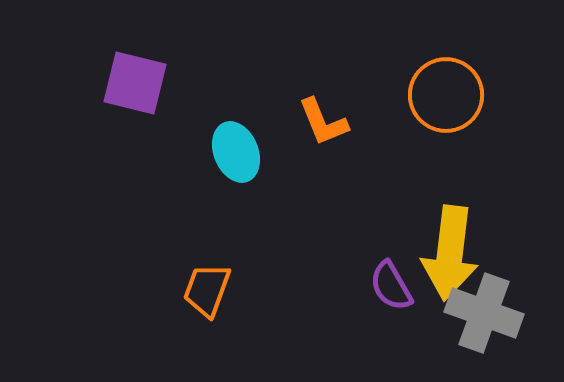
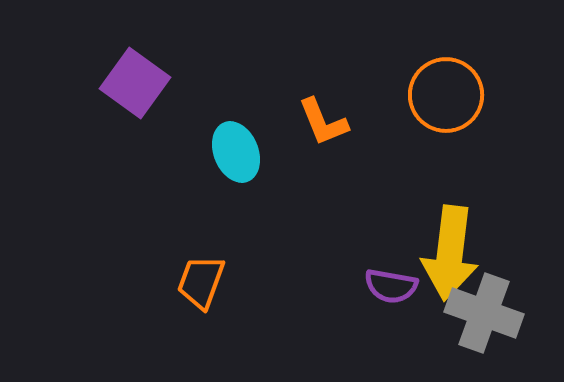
purple square: rotated 22 degrees clockwise
purple semicircle: rotated 50 degrees counterclockwise
orange trapezoid: moved 6 px left, 8 px up
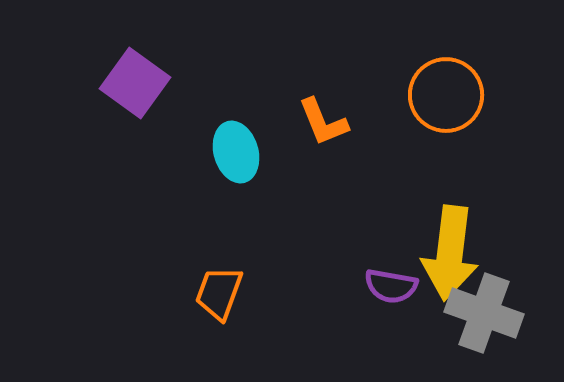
cyan ellipse: rotated 6 degrees clockwise
orange trapezoid: moved 18 px right, 11 px down
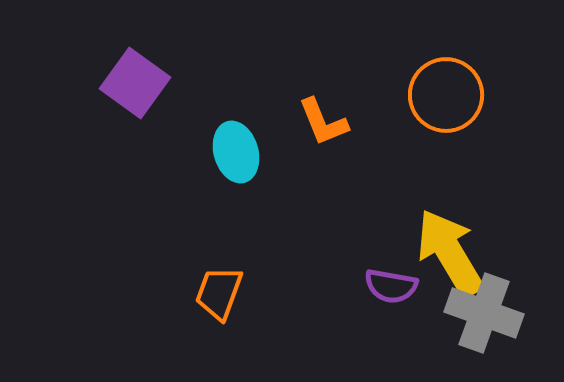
yellow arrow: rotated 142 degrees clockwise
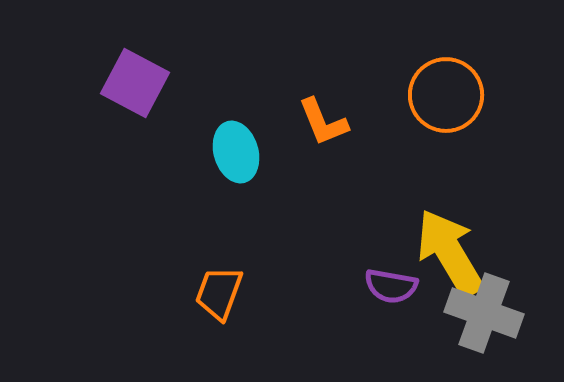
purple square: rotated 8 degrees counterclockwise
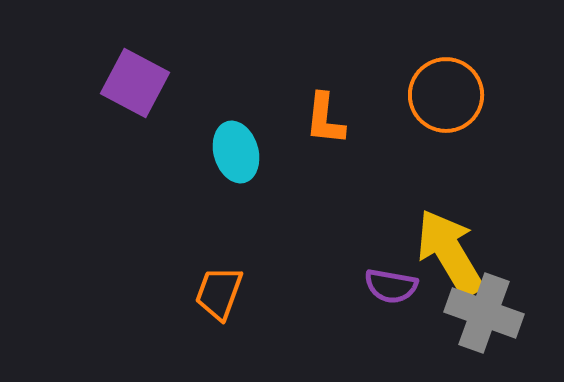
orange L-shape: moved 2 px right, 3 px up; rotated 28 degrees clockwise
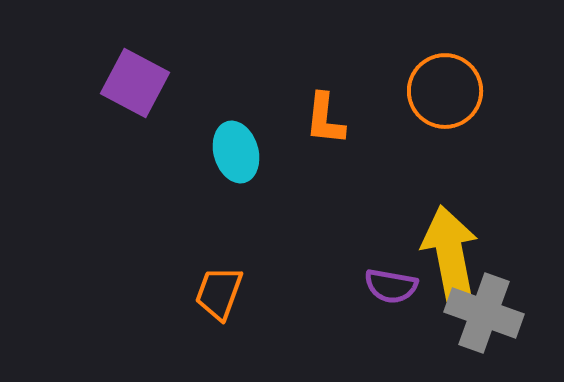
orange circle: moved 1 px left, 4 px up
yellow arrow: rotated 20 degrees clockwise
